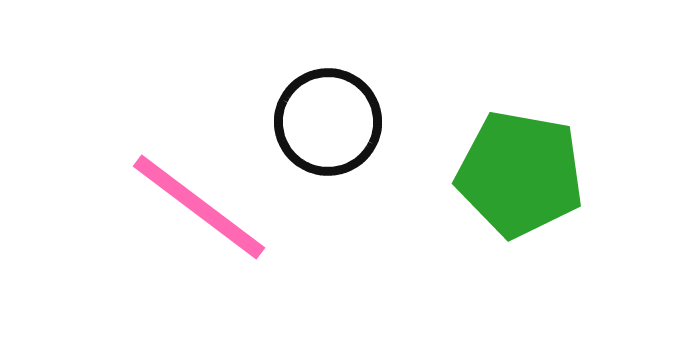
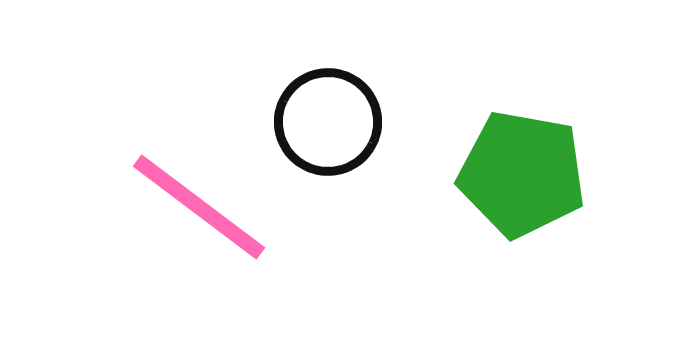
green pentagon: moved 2 px right
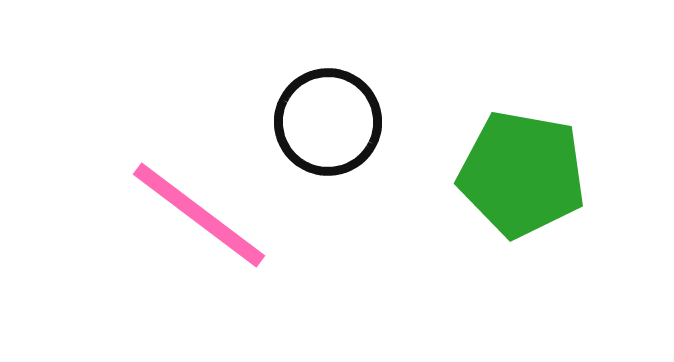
pink line: moved 8 px down
